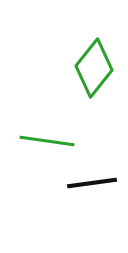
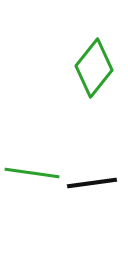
green line: moved 15 px left, 32 px down
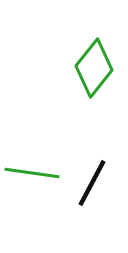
black line: rotated 54 degrees counterclockwise
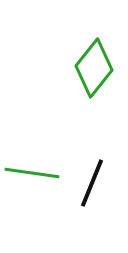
black line: rotated 6 degrees counterclockwise
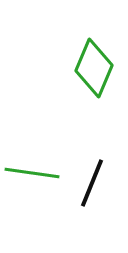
green diamond: rotated 16 degrees counterclockwise
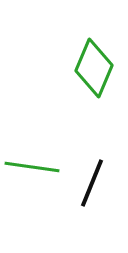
green line: moved 6 px up
